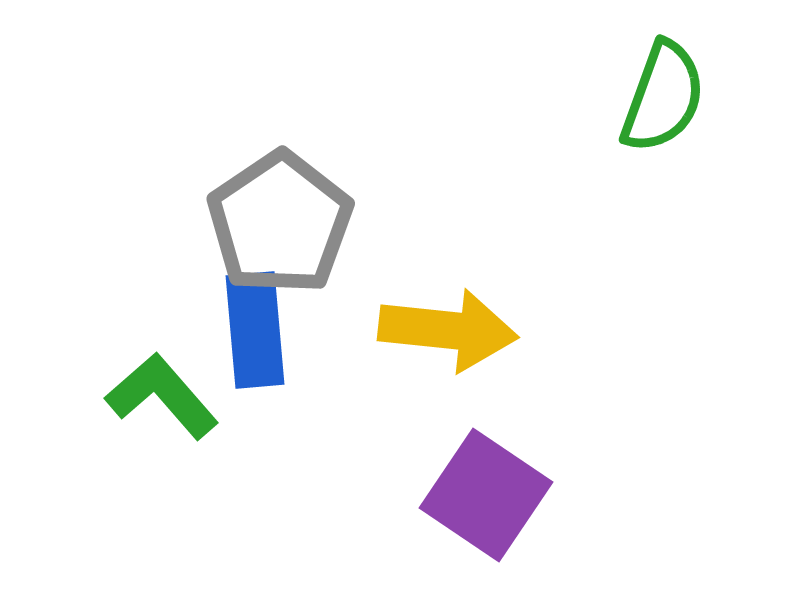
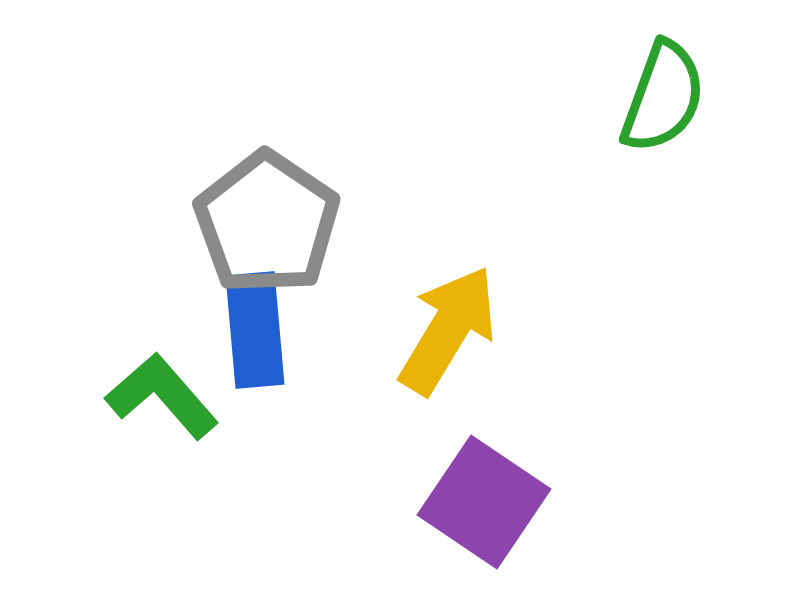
gray pentagon: moved 13 px left; rotated 4 degrees counterclockwise
yellow arrow: rotated 65 degrees counterclockwise
purple square: moved 2 px left, 7 px down
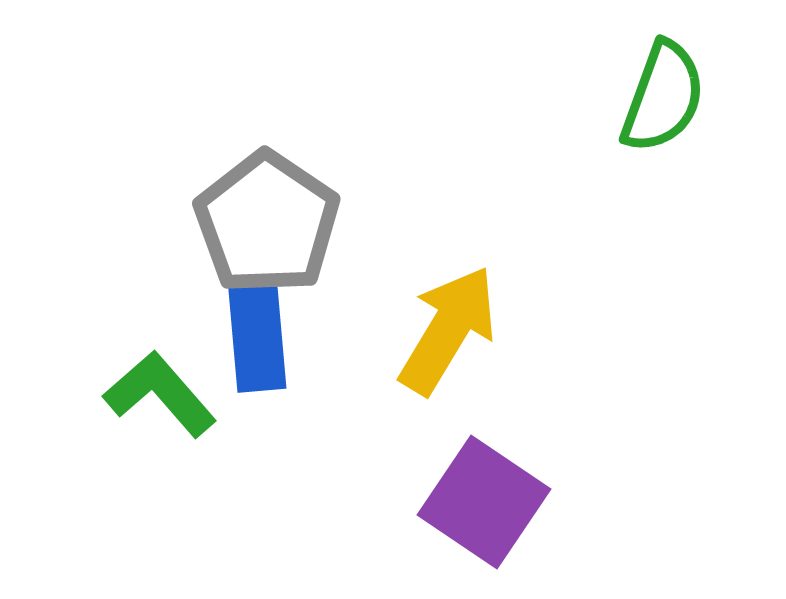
blue rectangle: moved 2 px right, 4 px down
green L-shape: moved 2 px left, 2 px up
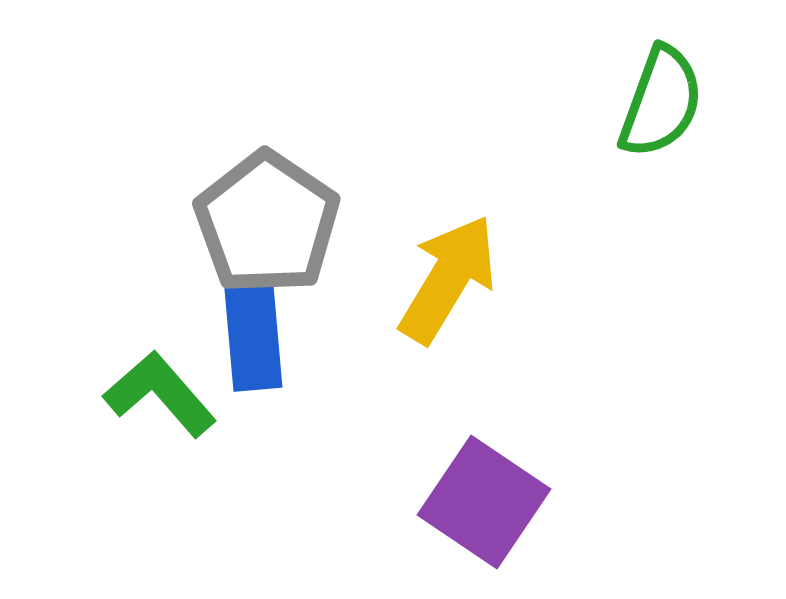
green semicircle: moved 2 px left, 5 px down
yellow arrow: moved 51 px up
blue rectangle: moved 4 px left, 1 px up
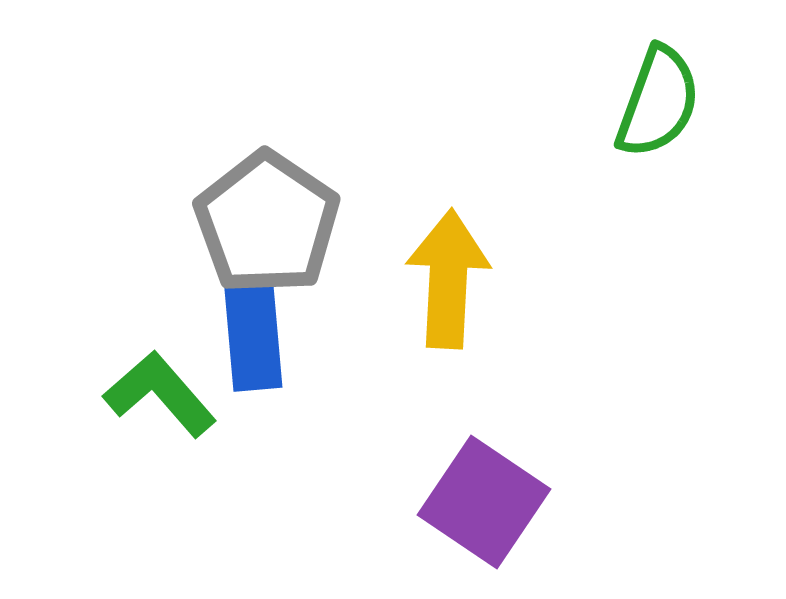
green semicircle: moved 3 px left
yellow arrow: rotated 28 degrees counterclockwise
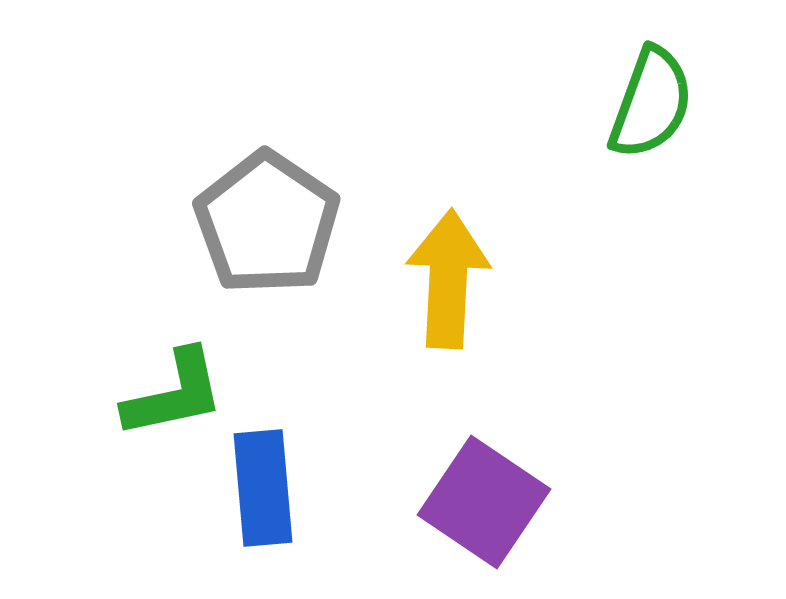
green semicircle: moved 7 px left, 1 px down
blue rectangle: moved 10 px right, 155 px down
green L-shape: moved 14 px right; rotated 119 degrees clockwise
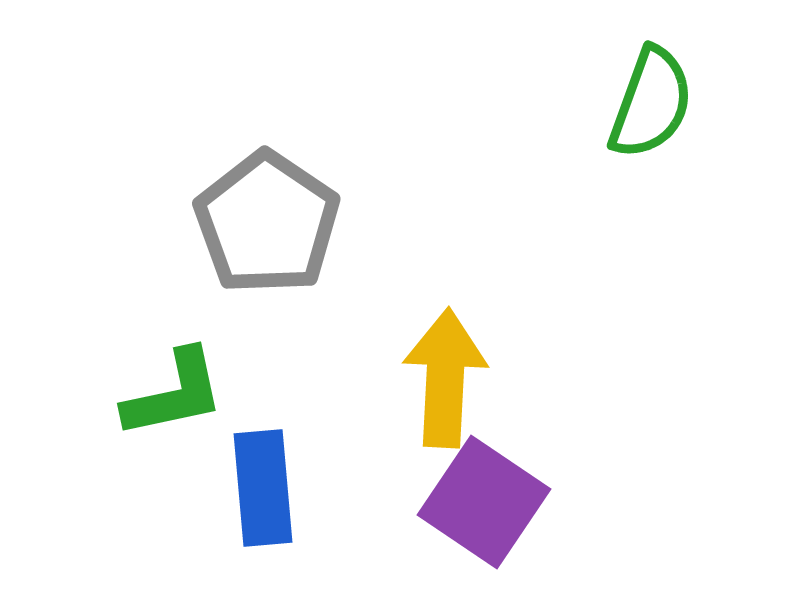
yellow arrow: moved 3 px left, 99 px down
